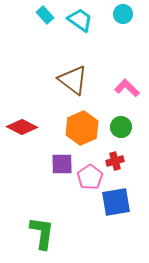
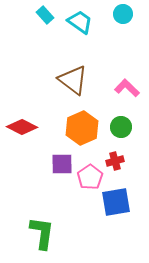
cyan trapezoid: moved 2 px down
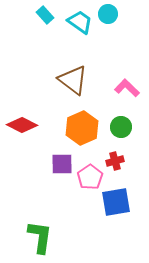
cyan circle: moved 15 px left
red diamond: moved 2 px up
green L-shape: moved 2 px left, 4 px down
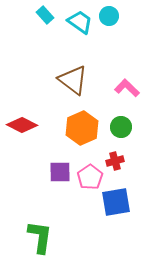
cyan circle: moved 1 px right, 2 px down
purple square: moved 2 px left, 8 px down
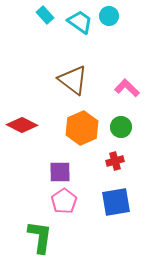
pink pentagon: moved 26 px left, 24 px down
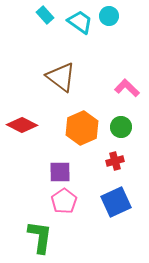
brown triangle: moved 12 px left, 3 px up
blue square: rotated 16 degrees counterclockwise
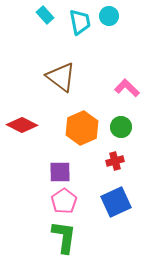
cyan trapezoid: rotated 44 degrees clockwise
green L-shape: moved 24 px right
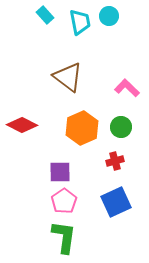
brown triangle: moved 7 px right
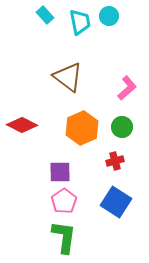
pink L-shape: rotated 95 degrees clockwise
green circle: moved 1 px right
blue square: rotated 32 degrees counterclockwise
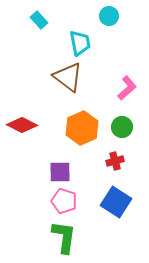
cyan rectangle: moved 6 px left, 5 px down
cyan trapezoid: moved 21 px down
pink pentagon: rotated 20 degrees counterclockwise
